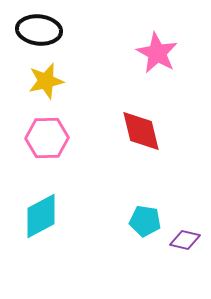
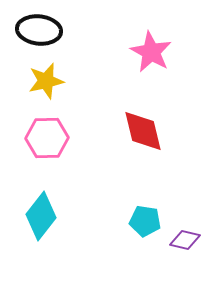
pink star: moved 6 px left, 1 px up
red diamond: moved 2 px right
cyan diamond: rotated 24 degrees counterclockwise
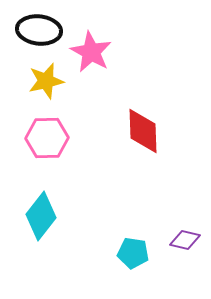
pink star: moved 60 px left
red diamond: rotated 12 degrees clockwise
cyan pentagon: moved 12 px left, 32 px down
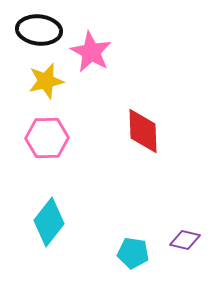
cyan diamond: moved 8 px right, 6 px down
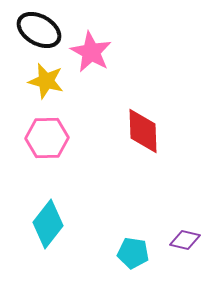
black ellipse: rotated 24 degrees clockwise
yellow star: rotated 27 degrees clockwise
cyan diamond: moved 1 px left, 2 px down
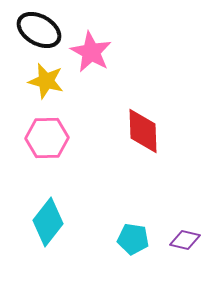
cyan diamond: moved 2 px up
cyan pentagon: moved 14 px up
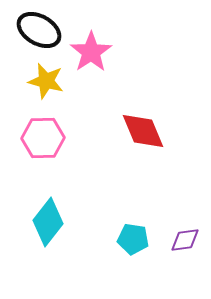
pink star: rotated 9 degrees clockwise
red diamond: rotated 21 degrees counterclockwise
pink hexagon: moved 4 px left
purple diamond: rotated 20 degrees counterclockwise
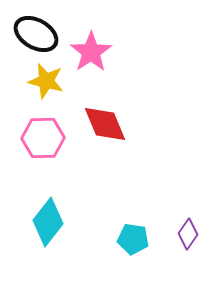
black ellipse: moved 3 px left, 4 px down
red diamond: moved 38 px left, 7 px up
purple diamond: moved 3 px right, 6 px up; rotated 48 degrees counterclockwise
